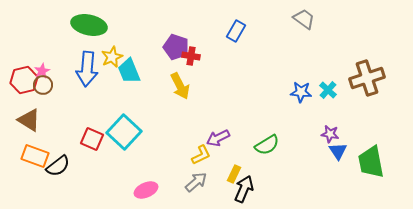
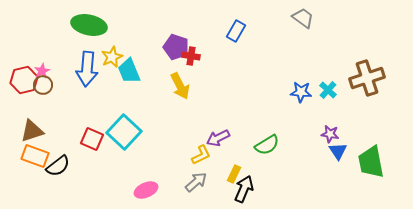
gray trapezoid: moved 1 px left, 1 px up
brown triangle: moved 3 px right, 11 px down; rotated 50 degrees counterclockwise
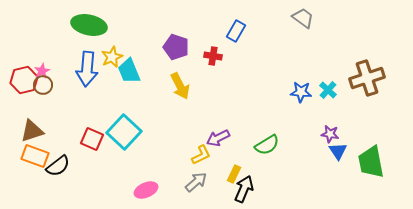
red cross: moved 22 px right
